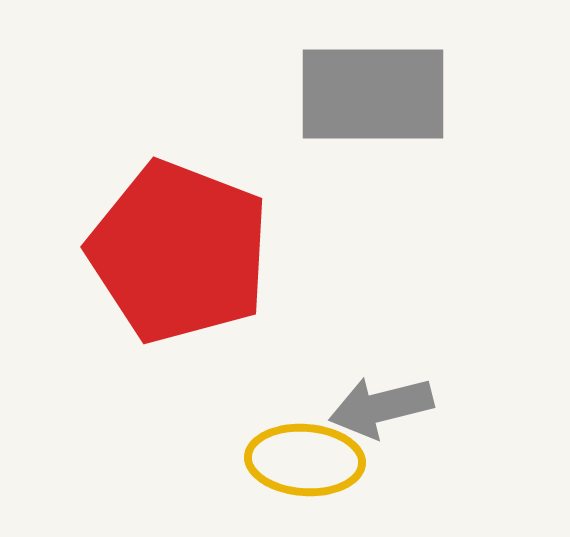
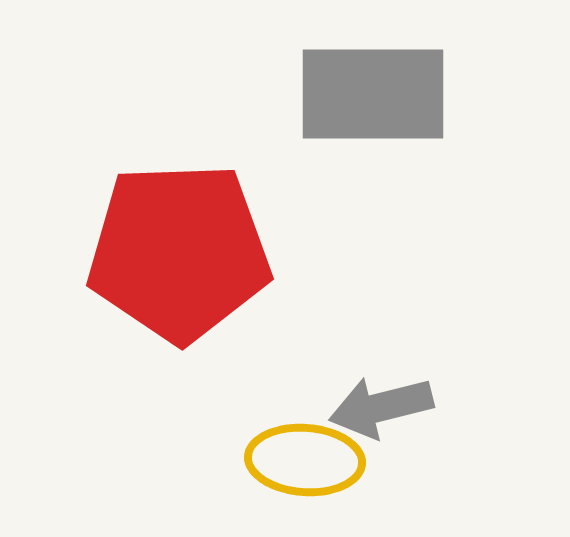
red pentagon: rotated 23 degrees counterclockwise
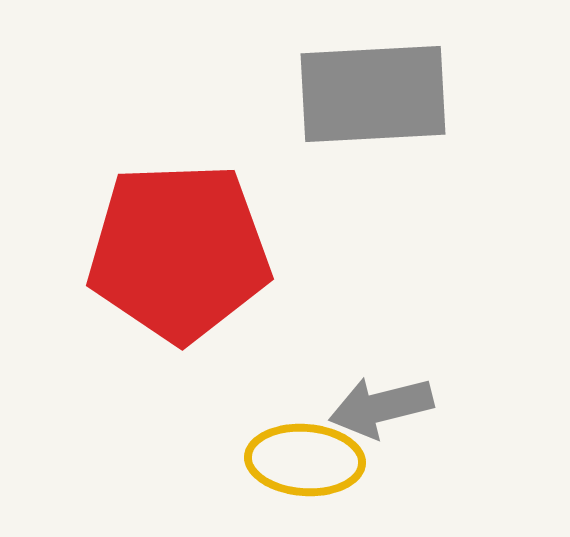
gray rectangle: rotated 3 degrees counterclockwise
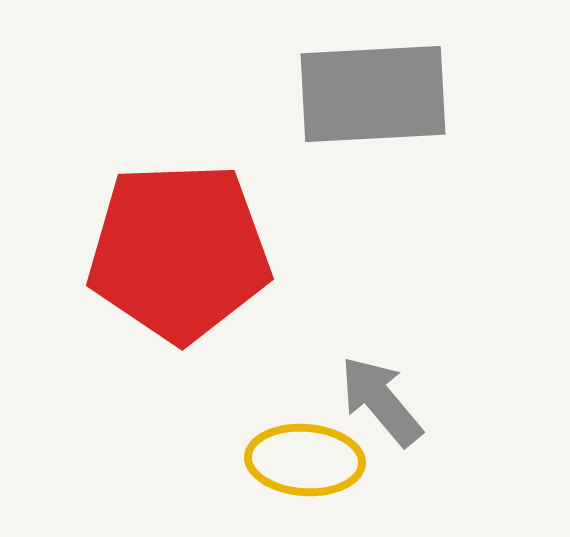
gray arrow: moved 6 px up; rotated 64 degrees clockwise
